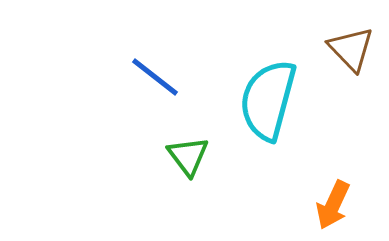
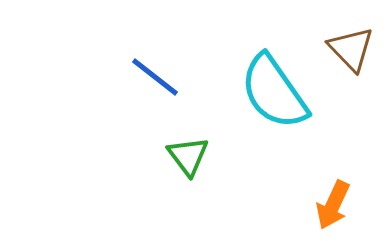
cyan semicircle: moved 6 px right, 8 px up; rotated 50 degrees counterclockwise
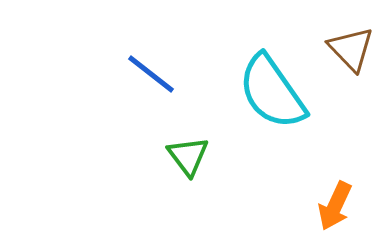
blue line: moved 4 px left, 3 px up
cyan semicircle: moved 2 px left
orange arrow: moved 2 px right, 1 px down
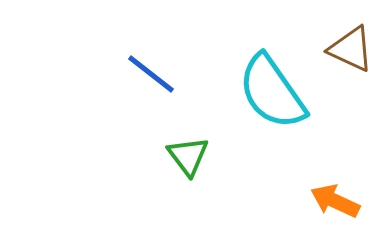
brown triangle: rotated 21 degrees counterclockwise
orange arrow: moved 5 px up; rotated 90 degrees clockwise
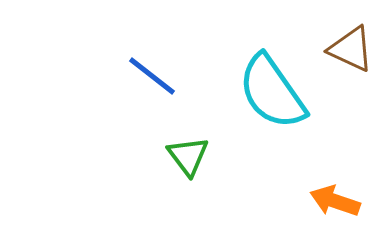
blue line: moved 1 px right, 2 px down
orange arrow: rotated 6 degrees counterclockwise
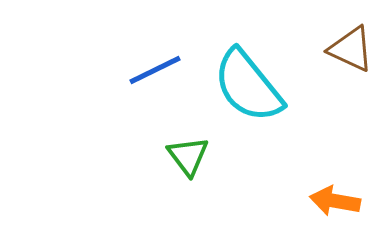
blue line: moved 3 px right, 6 px up; rotated 64 degrees counterclockwise
cyan semicircle: moved 24 px left, 6 px up; rotated 4 degrees counterclockwise
orange arrow: rotated 9 degrees counterclockwise
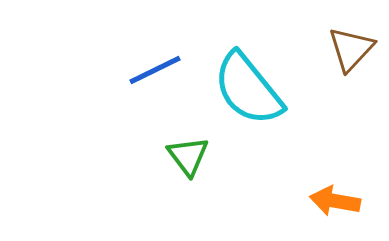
brown triangle: rotated 48 degrees clockwise
cyan semicircle: moved 3 px down
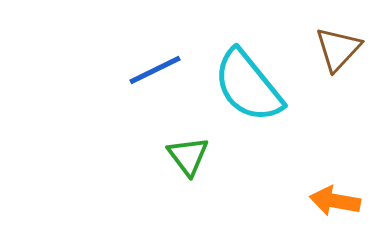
brown triangle: moved 13 px left
cyan semicircle: moved 3 px up
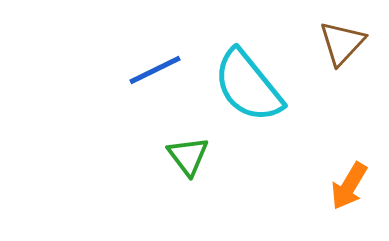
brown triangle: moved 4 px right, 6 px up
orange arrow: moved 14 px right, 15 px up; rotated 69 degrees counterclockwise
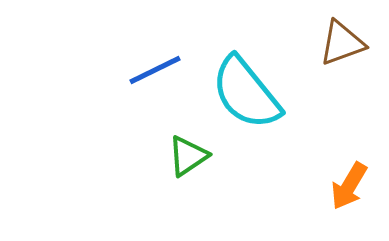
brown triangle: rotated 27 degrees clockwise
cyan semicircle: moved 2 px left, 7 px down
green triangle: rotated 33 degrees clockwise
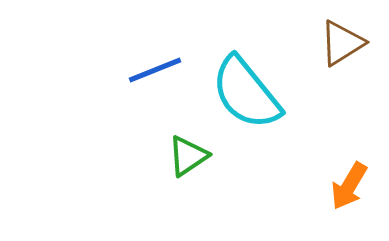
brown triangle: rotated 12 degrees counterclockwise
blue line: rotated 4 degrees clockwise
